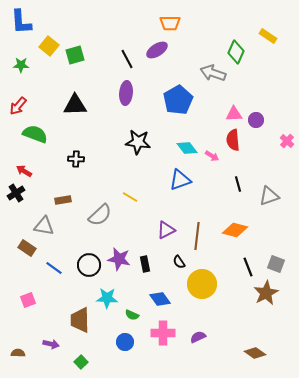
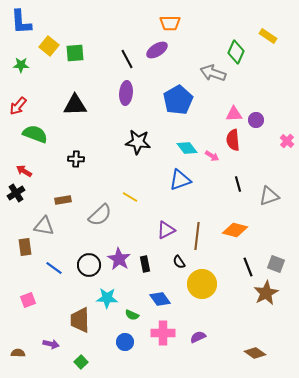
green square at (75, 55): moved 2 px up; rotated 12 degrees clockwise
brown rectangle at (27, 248): moved 2 px left, 1 px up; rotated 48 degrees clockwise
purple star at (119, 259): rotated 20 degrees clockwise
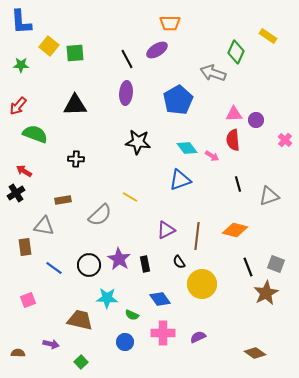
pink cross at (287, 141): moved 2 px left, 1 px up
brown trapezoid at (80, 320): rotated 104 degrees clockwise
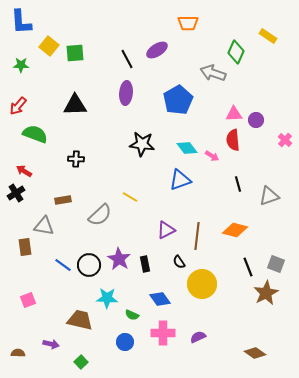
orange trapezoid at (170, 23): moved 18 px right
black star at (138, 142): moved 4 px right, 2 px down
blue line at (54, 268): moved 9 px right, 3 px up
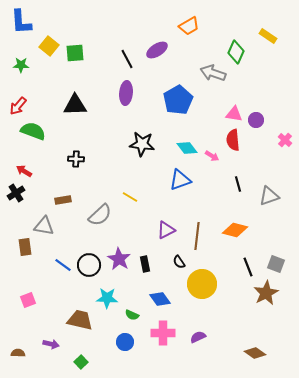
orange trapezoid at (188, 23): moved 1 px right, 3 px down; rotated 30 degrees counterclockwise
pink triangle at (234, 114): rotated 12 degrees clockwise
green semicircle at (35, 134): moved 2 px left, 3 px up
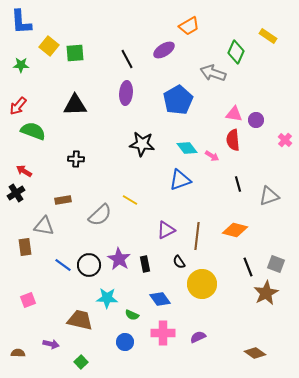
purple ellipse at (157, 50): moved 7 px right
yellow line at (130, 197): moved 3 px down
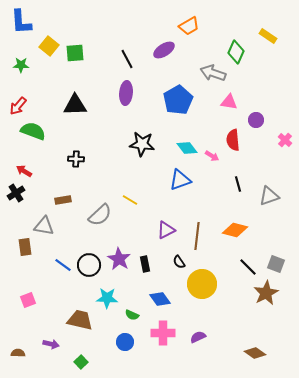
pink triangle at (234, 114): moved 5 px left, 12 px up
black line at (248, 267): rotated 24 degrees counterclockwise
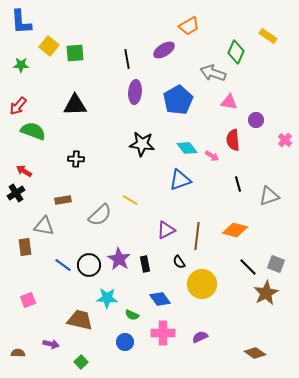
black line at (127, 59): rotated 18 degrees clockwise
purple ellipse at (126, 93): moved 9 px right, 1 px up
purple semicircle at (198, 337): moved 2 px right
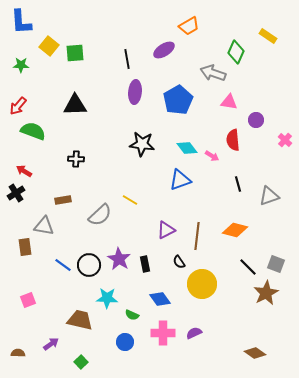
purple semicircle at (200, 337): moved 6 px left, 4 px up
purple arrow at (51, 344): rotated 49 degrees counterclockwise
